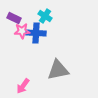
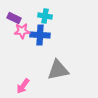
cyan cross: rotated 24 degrees counterclockwise
blue cross: moved 4 px right, 2 px down
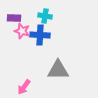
purple rectangle: rotated 24 degrees counterclockwise
pink star: rotated 21 degrees clockwise
gray triangle: rotated 10 degrees clockwise
pink arrow: moved 1 px right, 1 px down
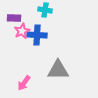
cyan cross: moved 6 px up
pink star: rotated 28 degrees clockwise
blue cross: moved 3 px left
pink arrow: moved 4 px up
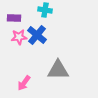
pink star: moved 3 px left, 6 px down; rotated 21 degrees clockwise
blue cross: rotated 36 degrees clockwise
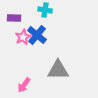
pink star: moved 4 px right; rotated 21 degrees counterclockwise
pink arrow: moved 2 px down
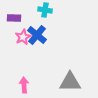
gray triangle: moved 12 px right, 12 px down
pink arrow: rotated 140 degrees clockwise
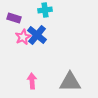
cyan cross: rotated 16 degrees counterclockwise
purple rectangle: rotated 16 degrees clockwise
pink arrow: moved 8 px right, 4 px up
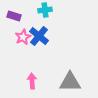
purple rectangle: moved 2 px up
blue cross: moved 2 px right, 1 px down
